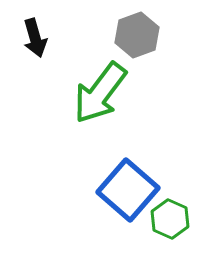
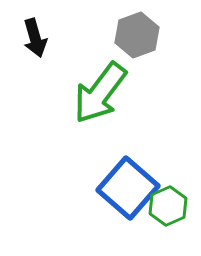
blue square: moved 2 px up
green hexagon: moved 2 px left, 13 px up; rotated 12 degrees clockwise
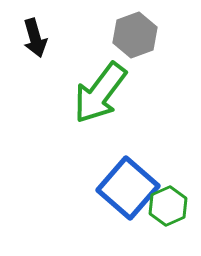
gray hexagon: moved 2 px left
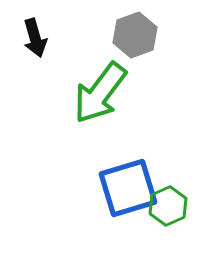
blue square: rotated 32 degrees clockwise
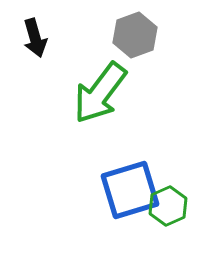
blue square: moved 2 px right, 2 px down
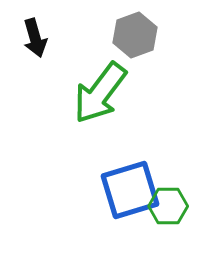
green hexagon: rotated 24 degrees clockwise
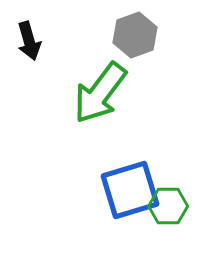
black arrow: moved 6 px left, 3 px down
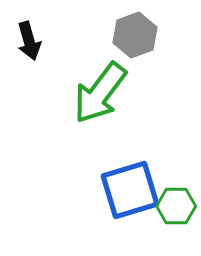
green hexagon: moved 8 px right
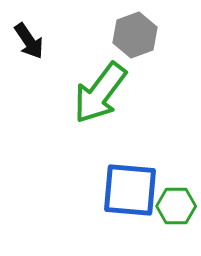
black arrow: rotated 18 degrees counterclockwise
blue square: rotated 22 degrees clockwise
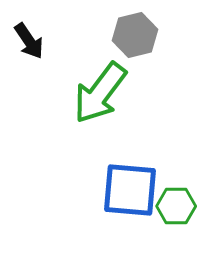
gray hexagon: rotated 6 degrees clockwise
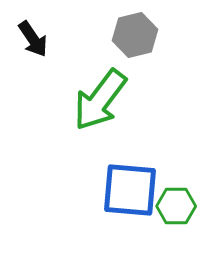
black arrow: moved 4 px right, 2 px up
green arrow: moved 7 px down
